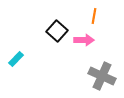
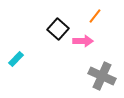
orange line: moved 1 px right; rotated 28 degrees clockwise
black square: moved 1 px right, 2 px up
pink arrow: moved 1 px left, 1 px down
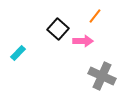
cyan rectangle: moved 2 px right, 6 px up
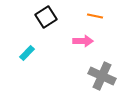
orange line: rotated 63 degrees clockwise
black square: moved 12 px left, 12 px up; rotated 15 degrees clockwise
cyan rectangle: moved 9 px right
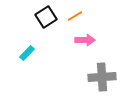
orange line: moved 20 px left; rotated 42 degrees counterclockwise
pink arrow: moved 2 px right, 1 px up
gray cross: moved 1 px down; rotated 28 degrees counterclockwise
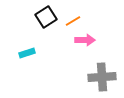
orange line: moved 2 px left, 5 px down
cyan rectangle: rotated 28 degrees clockwise
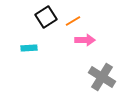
cyan rectangle: moved 2 px right, 5 px up; rotated 14 degrees clockwise
gray cross: rotated 36 degrees clockwise
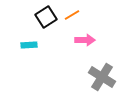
orange line: moved 1 px left, 6 px up
cyan rectangle: moved 3 px up
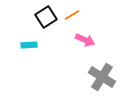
pink arrow: rotated 24 degrees clockwise
